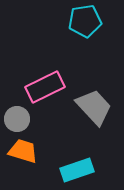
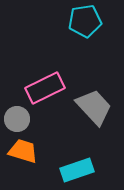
pink rectangle: moved 1 px down
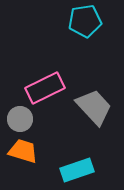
gray circle: moved 3 px right
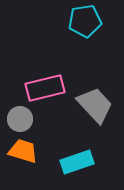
pink rectangle: rotated 12 degrees clockwise
gray trapezoid: moved 1 px right, 2 px up
cyan rectangle: moved 8 px up
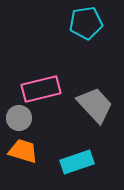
cyan pentagon: moved 1 px right, 2 px down
pink rectangle: moved 4 px left, 1 px down
gray circle: moved 1 px left, 1 px up
